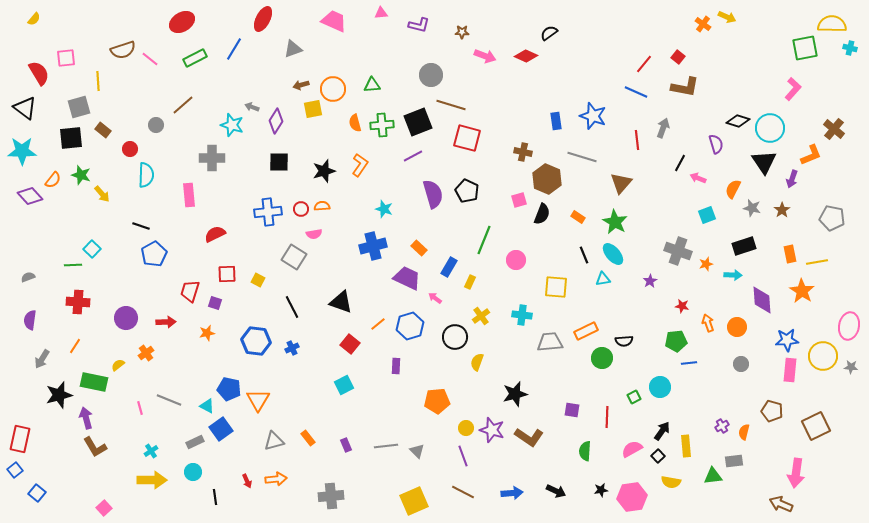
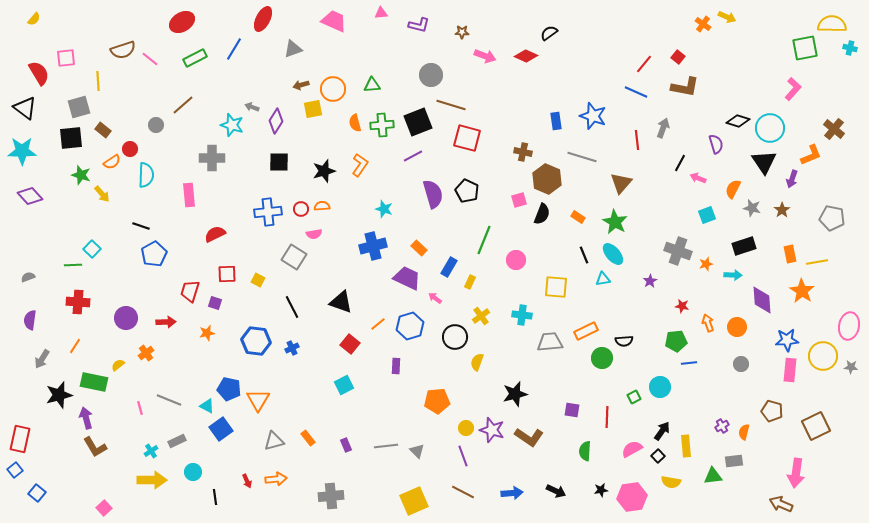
orange semicircle at (53, 180): moved 59 px right, 18 px up; rotated 18 degrees clockwise
gray rectangle at (195, 442): moved 18 px left, 1 px up
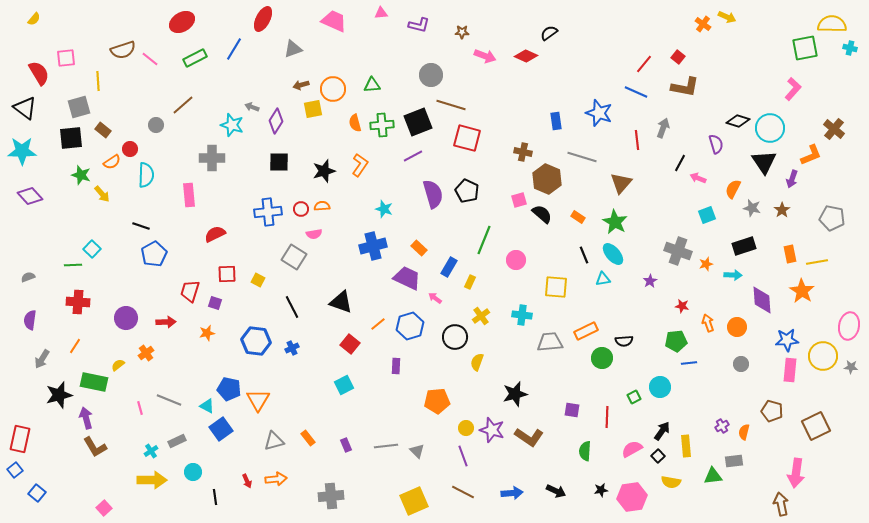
blue star at (593, 116): moved 6 px right, 3 px up
black semicircle at (542, 214): rotated 70 degrees counterclockwise
brown arrow at (781, 504): rotated 55 degrees clockwise
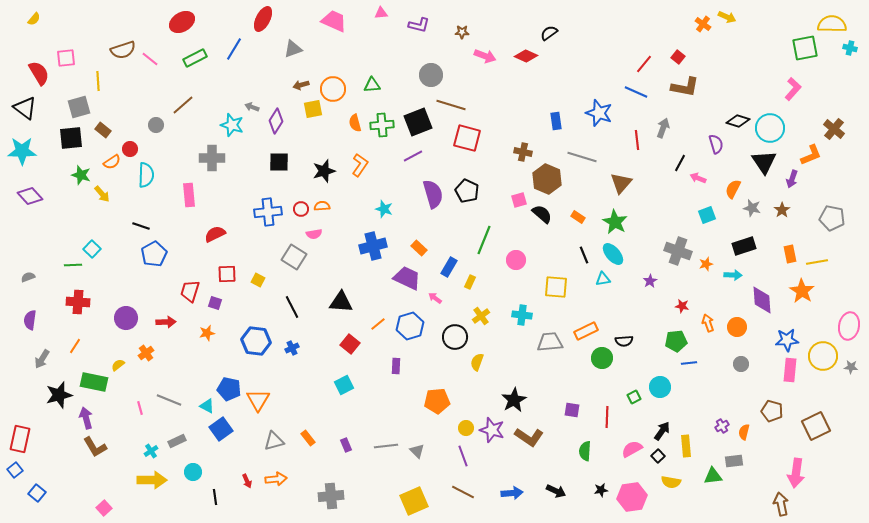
black triangle at (341, 302): rotated 15 degrees counterclockwise
black star at (515, 394): moved 1 px left, 6 px down; rotated 15 degrees counterclockwise
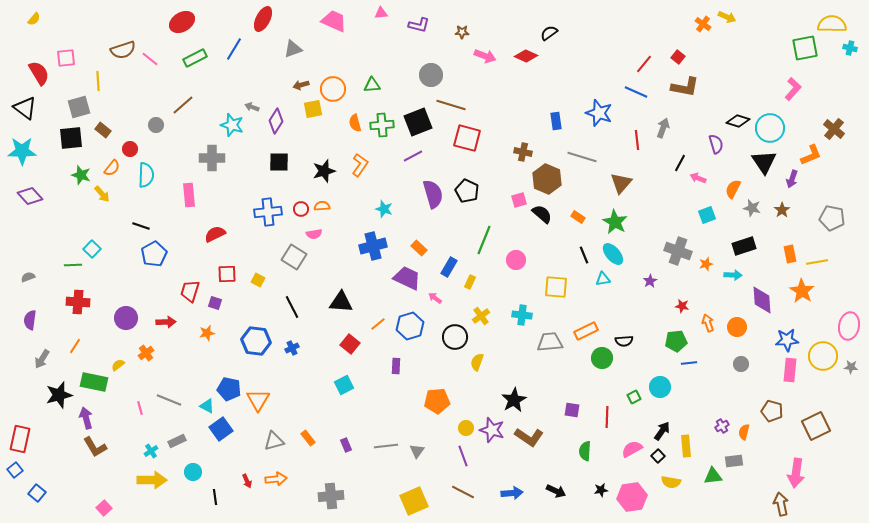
orange semicircle at (112, 162): moved 6 px down; rotated 18 degrees counterclockwise
gray triangle at (417, 451): rotated 21 degrees clockwise
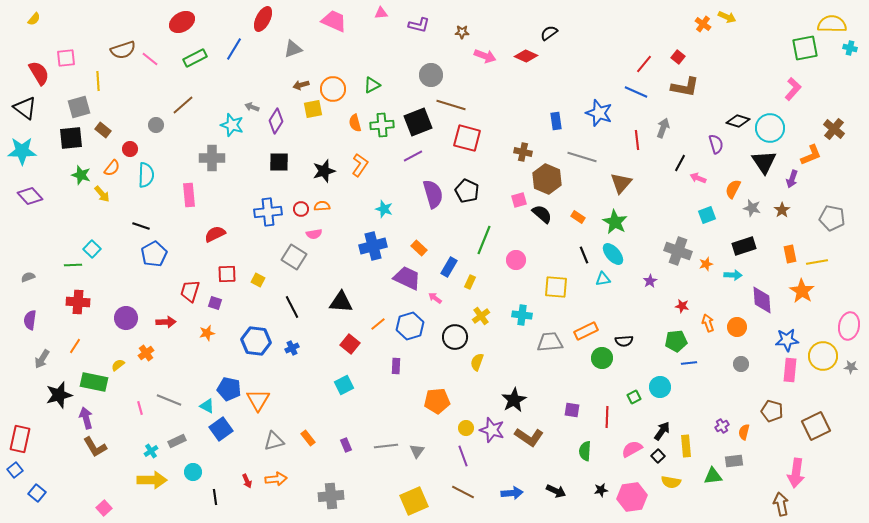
green triangle at (372, 85): rotated 24 degrees counterclockwise
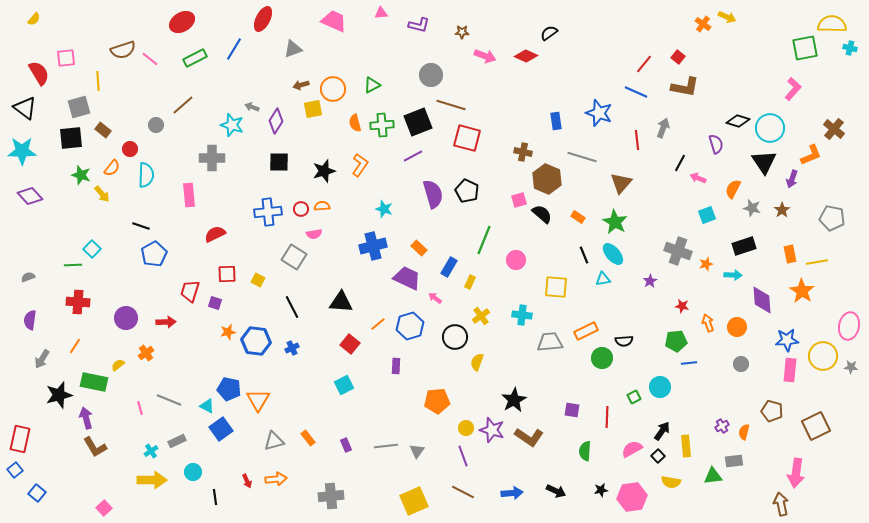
orange star at (207, 333): moved 21 px right, 1 px up
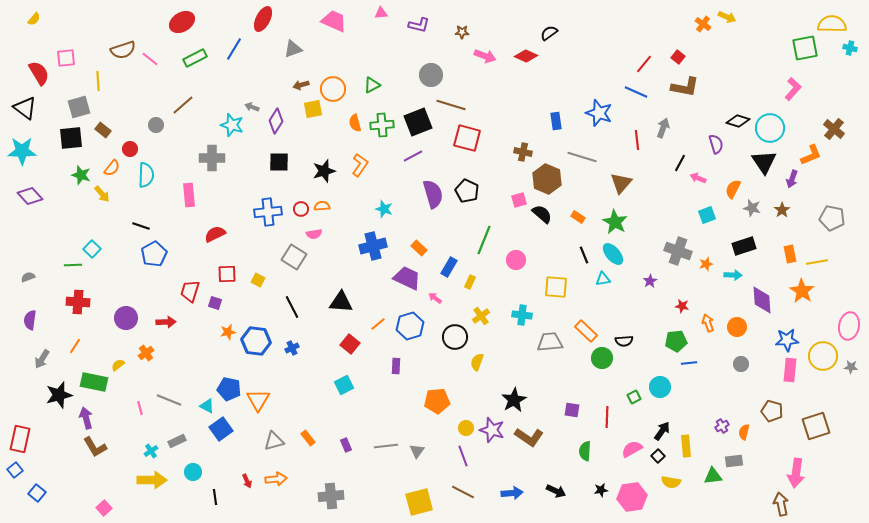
orange rectangle at (586, 331): rotated 70 degrees clockwise
brown square at (816, 426): rotated 8 degrees clockwise
yellow square at (414, 501): moved 5 px right, 1 px down; rotated 8 degrees clockwise
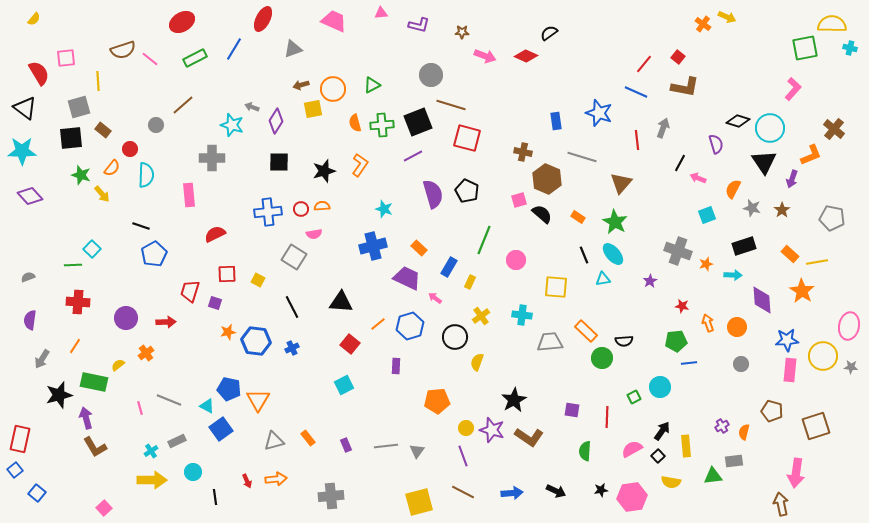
orange rectangle at (790, 254): rotated 36 degrees counterclockwise
